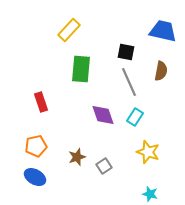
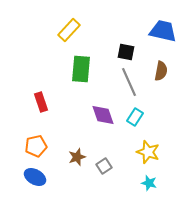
cyan star: moved 1 px left, 11 px up
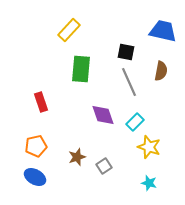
cyan rectangle: moved 5 px down; rotated 12 degrees clockwise
yellow star: moved 1 px right, 5 px up
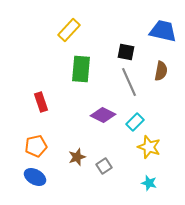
purple diamond: rotated 45 degrees counterclockwise
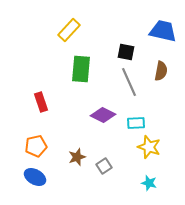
cyan rectangle: moved 1 px right, 1 px down; rotated 42 degrees clockwise
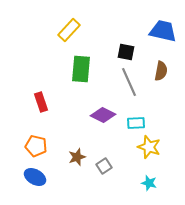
orange pentagon: rotated 25 degrees clockwise
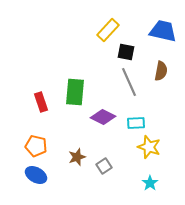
yellow rectangle: moved 39 px right
green rectangle: moved 6 px left, 23 px down
purple diamond: moved 2 px down
blue ellipse: moved 1 px right, 2 px up
cyan star: moved 1 px right; rotated 21 degrees clockwise
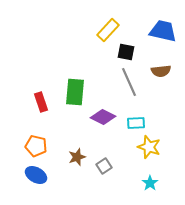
brown semicircle: rotated 72 degrees clockwise
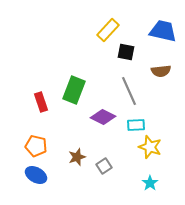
gray line: moved 9 px down
green rectangle: moved 1 px left, 2 px up; rotated 16 degrees clockwise
cyan rectangle: moved 2 px down
yellow star: moved 1 px right
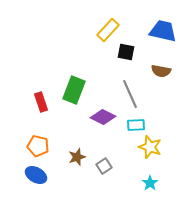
brown semicircle: rotated 18 degrees clockwise
gray line: moved 1 px right, 3 px down
orange pentagon: moved 2 px right
